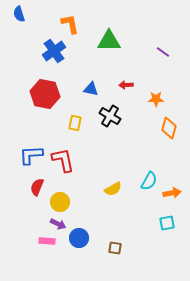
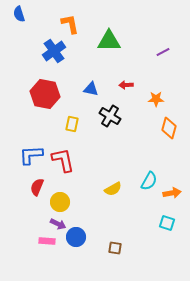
purple line: rotated 64 degrees counterclockwise
yellow rectangle: moved 3 px left, 1 px down
cyan square: rotated 28 degrees clockwise
blue circle: moved 3 px left, 1 px up
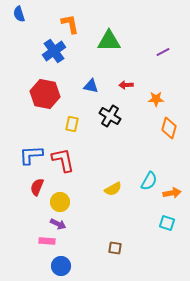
blue triangle: moved 3 px up
blue circle: moved 15 px left, 29 px down
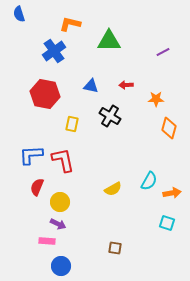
orange L-shape: rotated 65 degrees counterclockwise
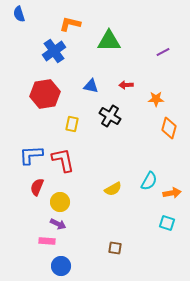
red hexagon: rotated 20 degrees counterclockwise
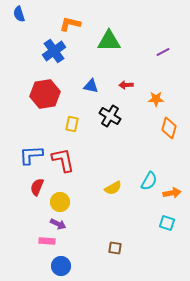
yellow semicircle: moved 1 px up
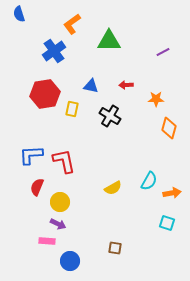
orange L-shape: moved 2 px right; rotated 50 degrees counterclockwise
yellow rectangle: moved 15 px up
red L-shape: moved 1 px right, 1 px down
blue circle: moved 9 px right, 5 px up
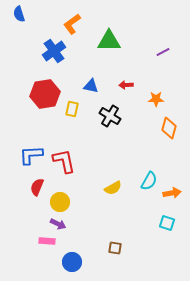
blue circle: moved 2 px right, 1 px down
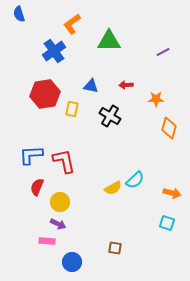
cyan semicircle: moved 14 px left, 1 px up; rotated 18 degrees clockwise
orange arrow: rotated 24 degrees clockwise
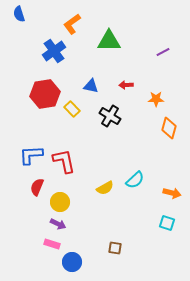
yellow rectangle: rotated 56 degrees counterclockwise
yellow semicircle: moved 8 px left
pink rectangle: moved 5 px right, 3 px down; rotated 14 degrees clockwise
